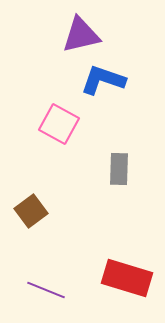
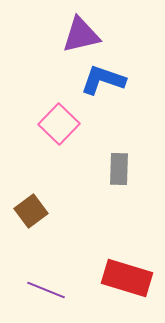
pink square: rotated 15 degrees clockwise
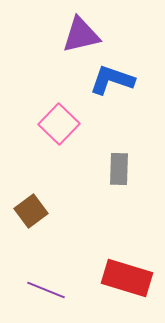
blue L-shape: moved 9 px right
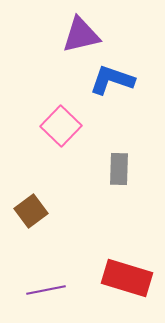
pink square: moved 2 px right, 2 px down
purple line: rotated 33 degrees counterclockwise
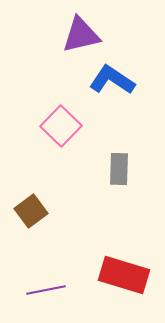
blue L-shape: rotated 15 degrees clockwise
red rectangle: moved 3 px left, 3 px up
